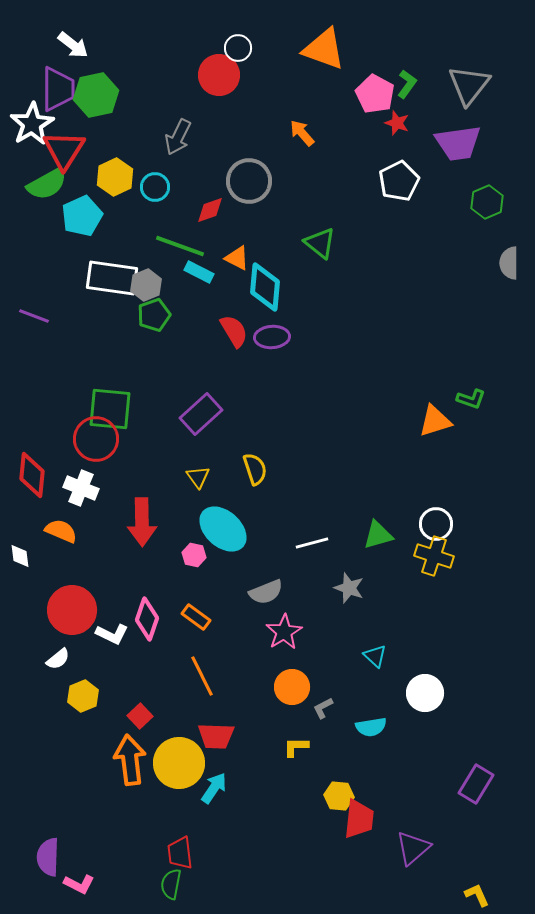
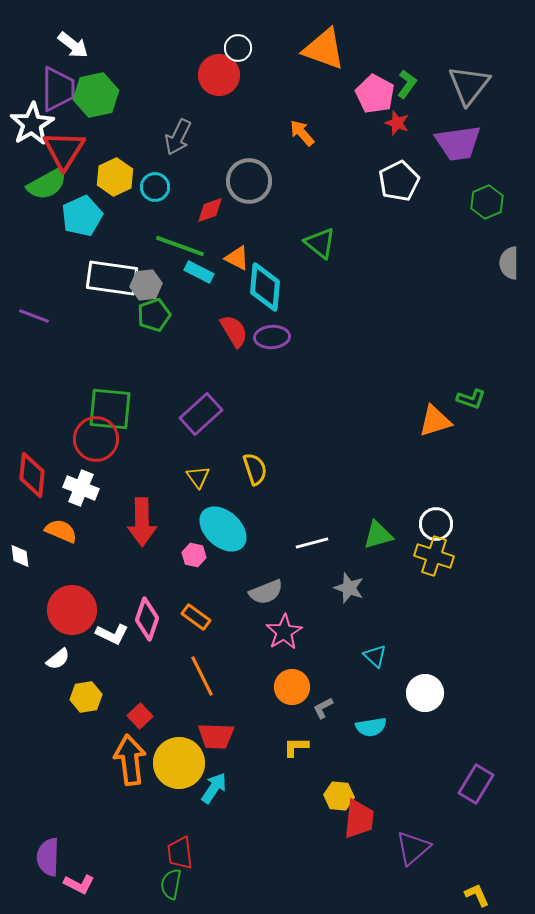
gray hexagon at (146, 285): rotated 16 degrees clockwise
yellow hexagon at (83, 696): moved 3 px right, 1 px down; rotated 12 degrees clockwise
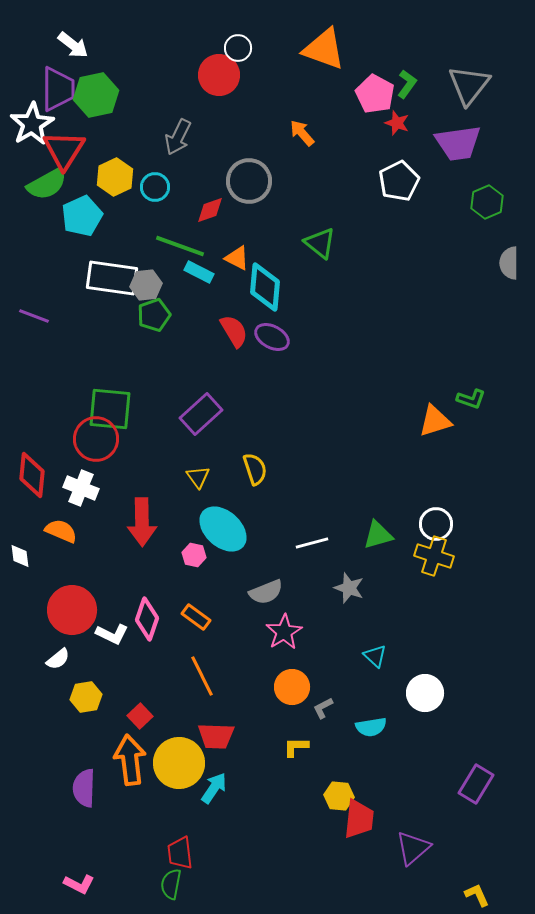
purple ellipse at (272, 337): rotated 32 degrees clockwise
purple semicircle at (48, 857): moved 36 px right, 69 px up
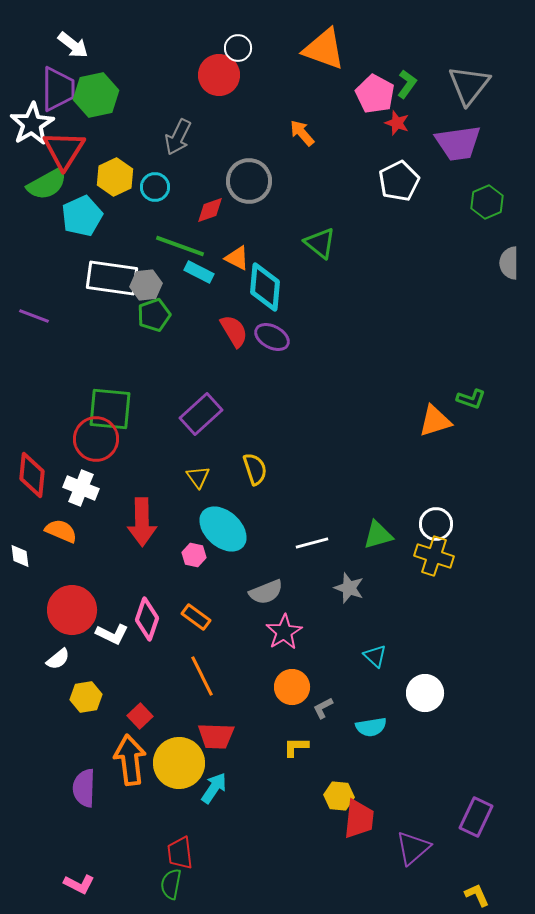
purple rectangle at (476, 784): moved 33 px down; rotated 6 degrees counterclockwise
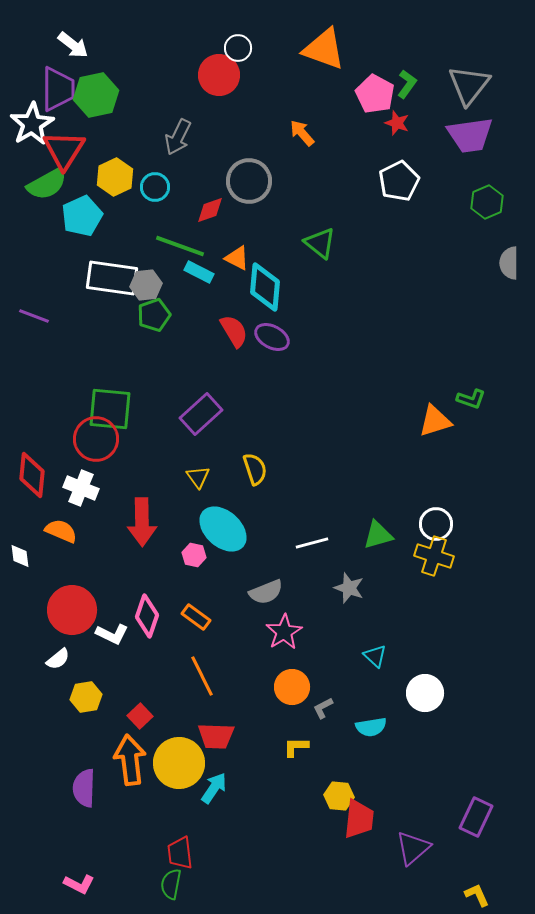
purple trapezoid at (458, 143): moved 12 px right, 8 px up
pink diamond at (147, 619): moved 3 px up
